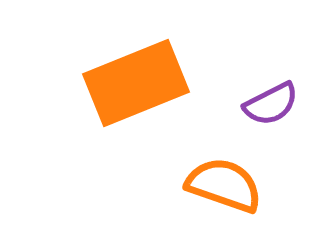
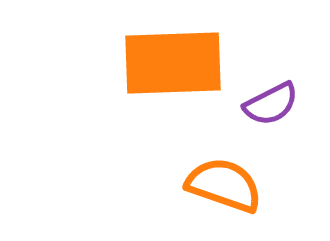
orange rectangle: moved 37 px right, 20 px up; rotated 20 degrees clockwise
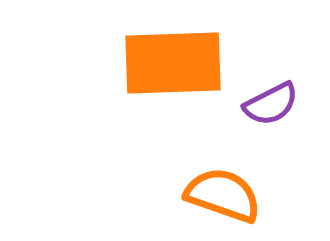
orange semicircle: moved 1 px left, 10 px down
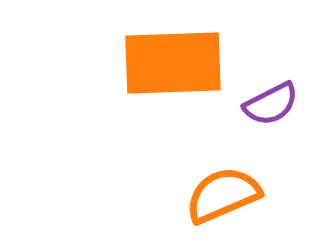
orange semicircle: rotated 42 degrees counterclockwise
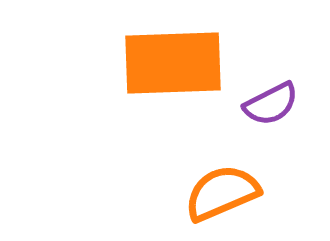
orange semicircle: moved 1 px left, 2 px up
